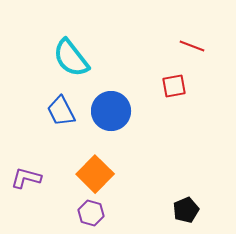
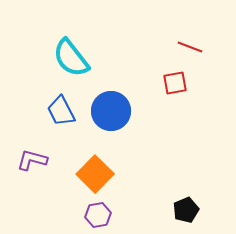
red line: moved 2 px left, 1 px down
red square: moved 1 px right, 3 px up
purple L-shape: moved 6 px right, 18 px up
purple hexagon: moved 7 px right, 2 px down; rotated 25 degrees counterclockwise
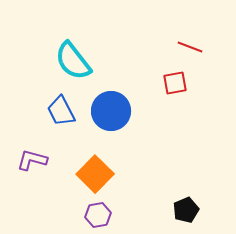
cyan semicircle: moved 2 px right, 3 px down
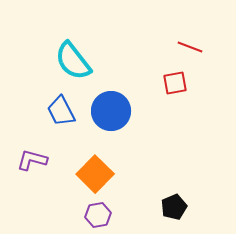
black pentagon: moved 12 px left, 3 px up
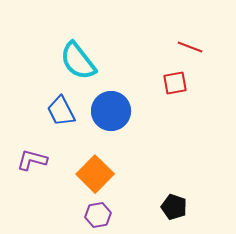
cyan semicircle: moved 5 px right
black pentagon: rotated 30 degrees counterclockwise
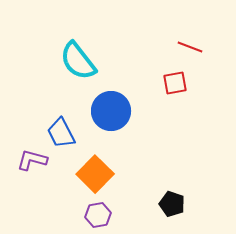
blue trapezoid: moved 22 px down
black pentagon: moved 2 px left, 3 px up
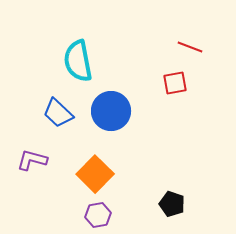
cyan semicircle: rotated 27 degrees clockwise
blue trapezoid: moved 3 px left, 20 px up; rotated 20 degrees counterclockwise
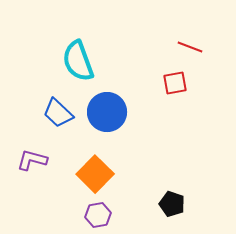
cyan semicircle: rotated 9 degrees counterclockwise
blue circle: moved 4 px left, 1 px down
